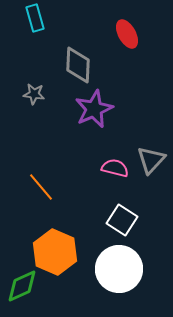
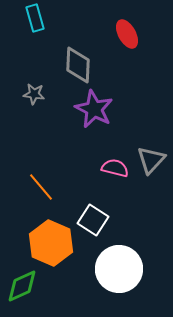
purple star: rotated 21 degrees counterclockwise
white square: moved 29 px left
orange hexagon: moved 4 px left, 9 px up
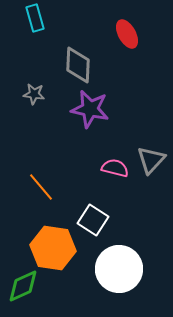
purple star: moved 4 px left; rotated 15 degrees counterclockwise
orange hexagon: moved 2 px right, 5 px down; rotated 15 degrees counterclockwise
green diamond: moved 1 px right
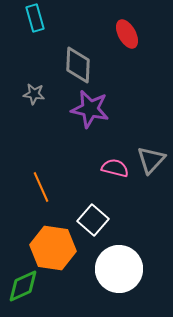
orange line: rotated 16 degrees clockwise
white square: rotated 8 degrees clockwise
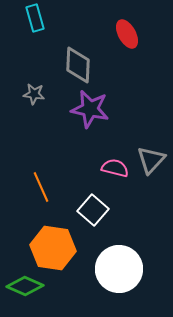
white square: moved 10 px up
green diamond: moved 2 px right; rotated 48 degrees clockwise
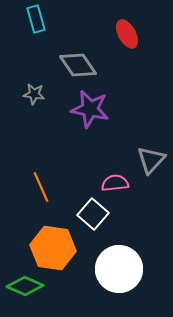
cyan rectangle: moved 1 px right, 1 px down
gray diamond: rotated 36 degrees counterclockwise
pink semicircle: moved 15 px down; rotated 20 degrees counterclockwise
white square: moved 4 px down
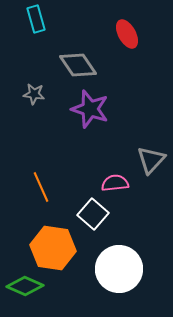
purple star: rotated 6 degrees clockwise
